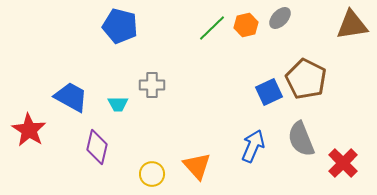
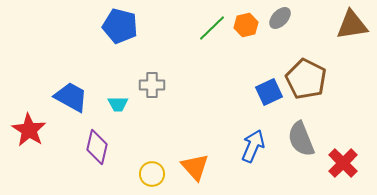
orange triangle: moved 2 px left, 1 px down
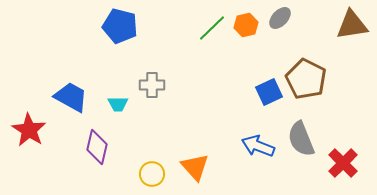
blue arrow: moved 5 px right; rotated 92 degrees counterclockwise
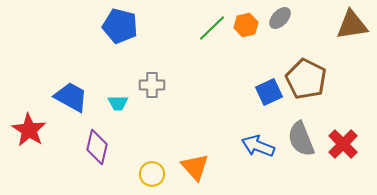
cyan trapezoid: moved 1 px up
red cross: moved 19 px up
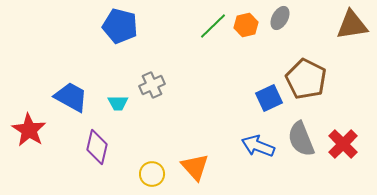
gray ellipse: rotated 15 degrees counterclockwise
green line: moved 1 px right, 2 px up
gray cross: rotated 25 degrees counterclockwise
blue square: moved 6 px down
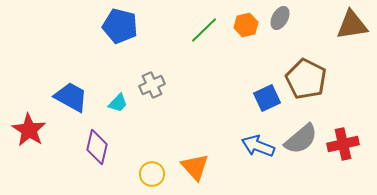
green line: moved 9 px left, 4 px down
blue square: moved 2 px left
cyan trapezoid: rotated 45 degrees counterclockwise
gray semicircle: rotated 108 degrees counterclockwise
red cross: rotated 32 degrees clockwise
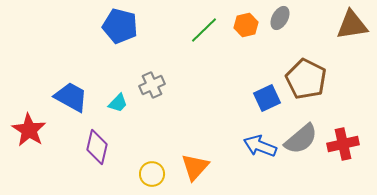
blue arrow: moved 2 px right
orange triangle: rotated 24 degrees clockwise
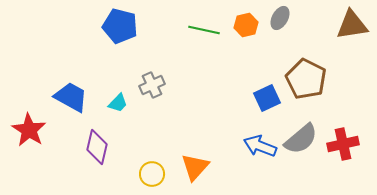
green line: rotated 56 degrees clockwise
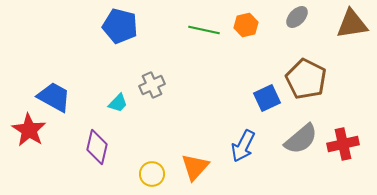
gray ellipse: moved 17 px right, 1 px up; rotated 15 degrees clockwise
brown triangle: moved 1 px up
blue trapezoid: moved 17 px left
blue arrow: moved 17 px left; rotated 84 degrees counterclockwise
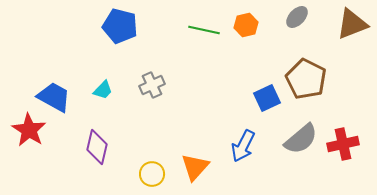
brown triangle: rotated 12 degrees counterclockwise
cyan trapezoid: moved 15 px left, 13 px up
